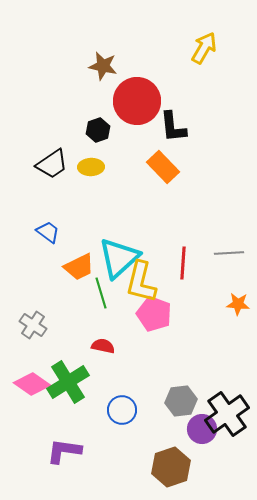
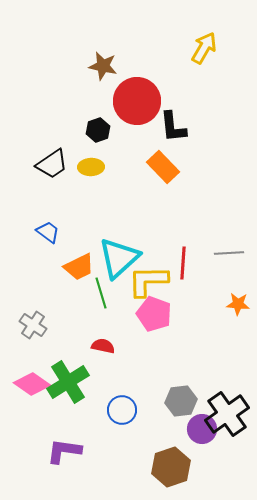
yellow L-shape: moved 7 px right, 1 px up; rotated 75 degrees clockwise
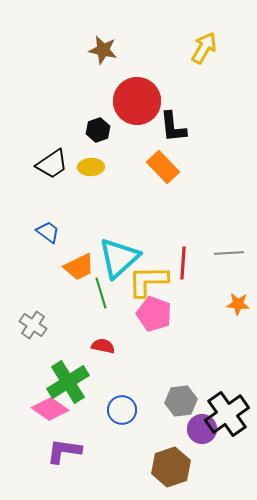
brown star: moved 16 px up
pink diamond: moved 18 px right, 25 px down
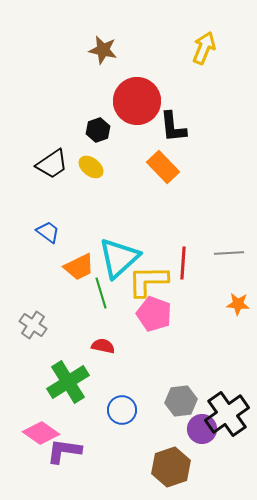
yellow arrow: rotated 8 degrees counterclockwise
yellow ellipse: rotated 40 degrees clockwise
pink diamond: moved 9 px left, 24 px down
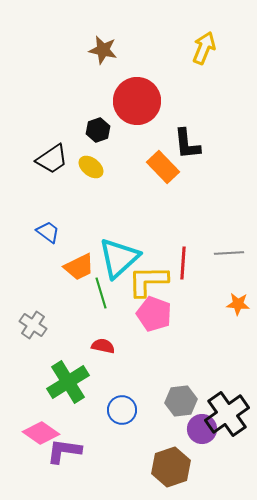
black L-shape: moved 14 px right, 17 px down
black trapezoid: moved 5 px up
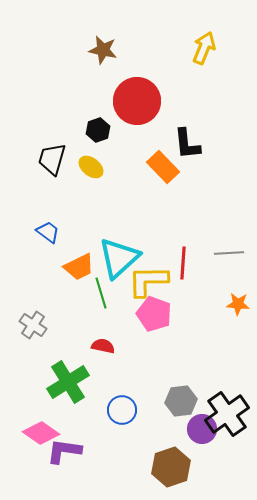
black trapezoid: rotated 140 degrees clockwise
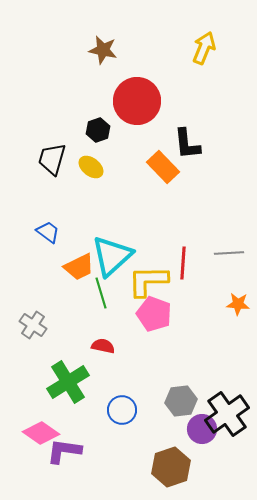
cyan triangle: moved 7 px left, 2 px up
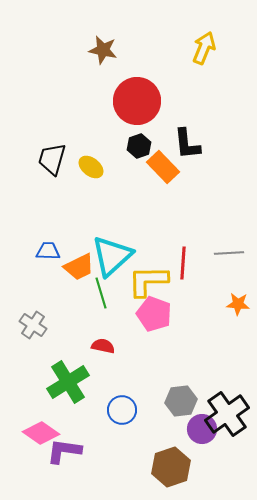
black hexagon: moved 41 px right, 16 px down
blue trapezoid: moved 19 px down; rotated 35 degrees counterclockwise
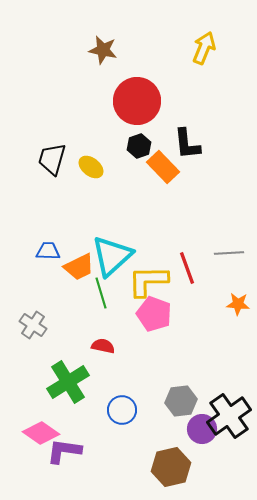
red line: moved 4 px right, 5 px down; rotated 24 degrees counterclockwise
black cross: moved 2 px right, 2 px down
brown hexagon: rotated 6 degrees clockwise
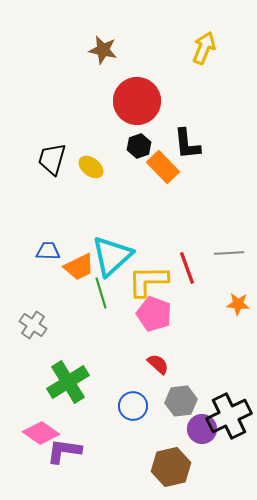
red semicircle: moved 55 px right, 18 px down; rotated 30 degrees clockwise
blue circle: moved 11 px right, 4 px up
black cross: rotated 9 degrees clockwise
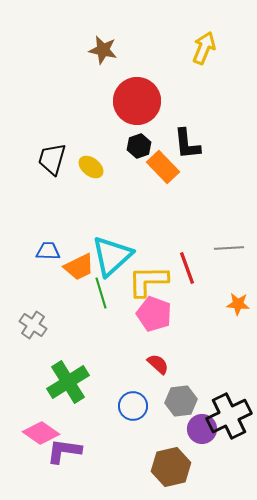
gray line: moved 5 px up
